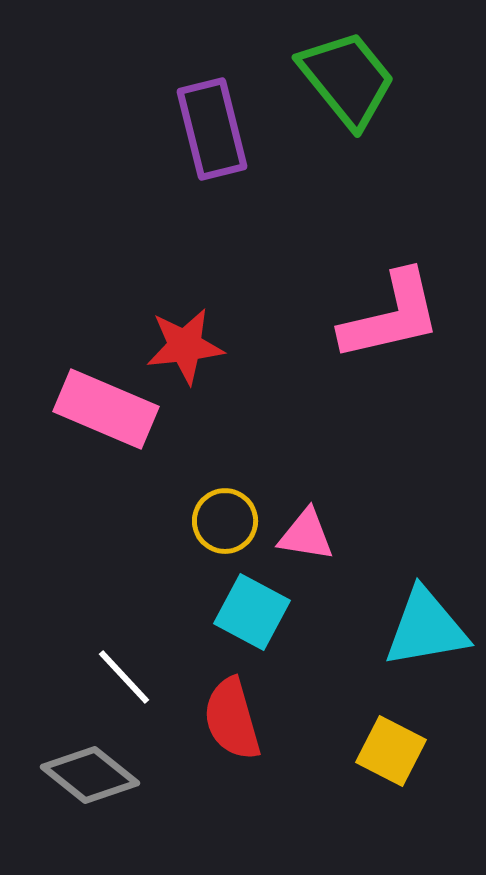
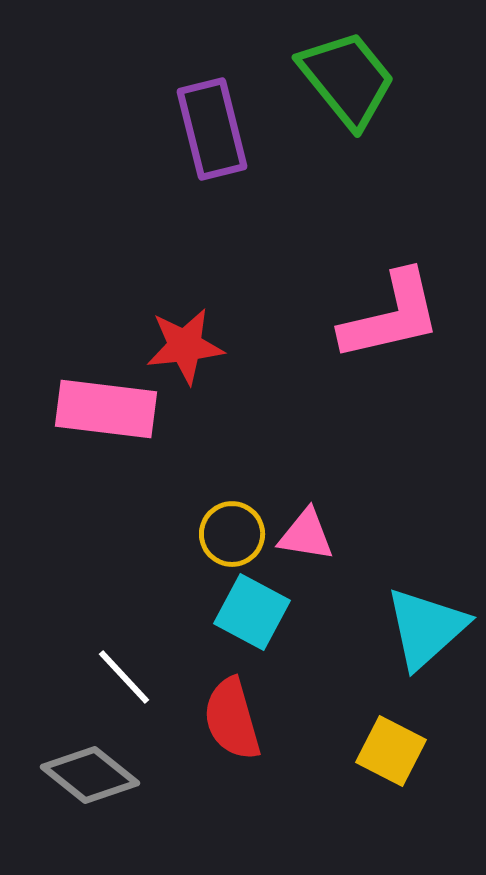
pink rectangle: rotated 16 degrees counterclockwise
yellow circle: moved 7 px right, 13 px down
cyan triangle: rotated 32 degrees counterclockwise
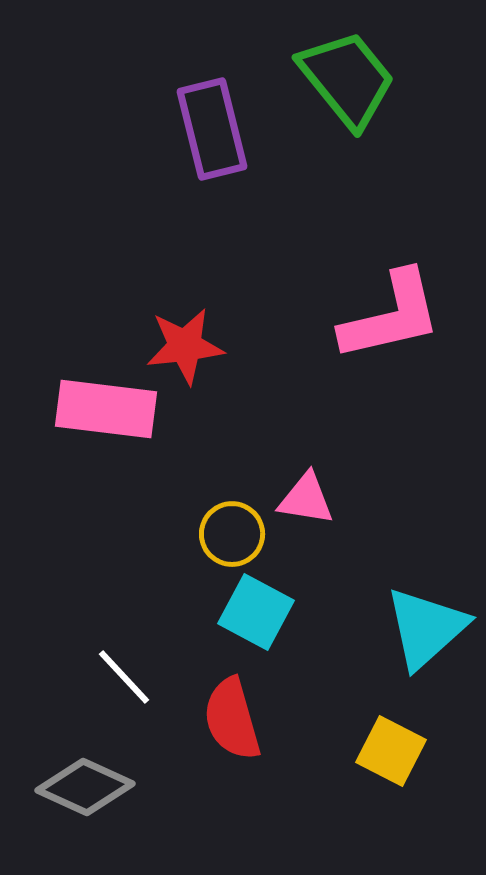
pink triangle: moved 36 px up
cyan square: moved 4 px right
gray diamond: moved 5 px left, 12 px down; rotated 14 degrees counterclockwise
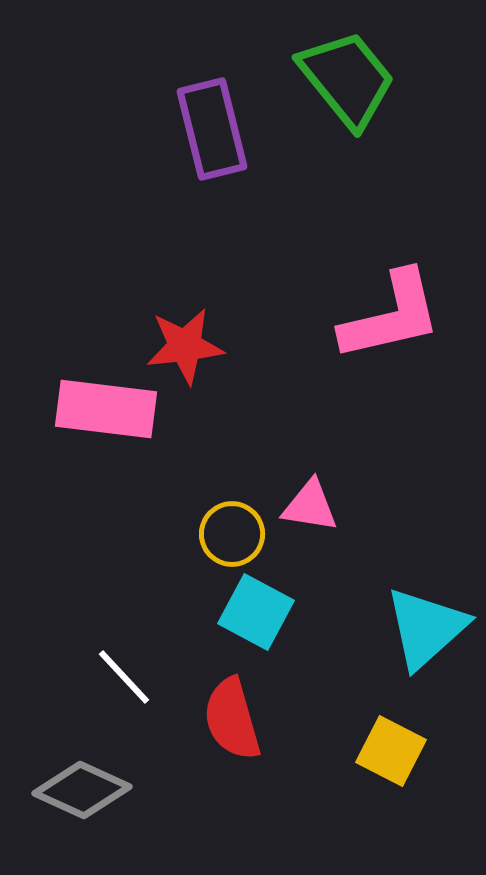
pink triangle: moved 4 px right, 7 px down
gray diamond: moved 3 px left, 3 px down
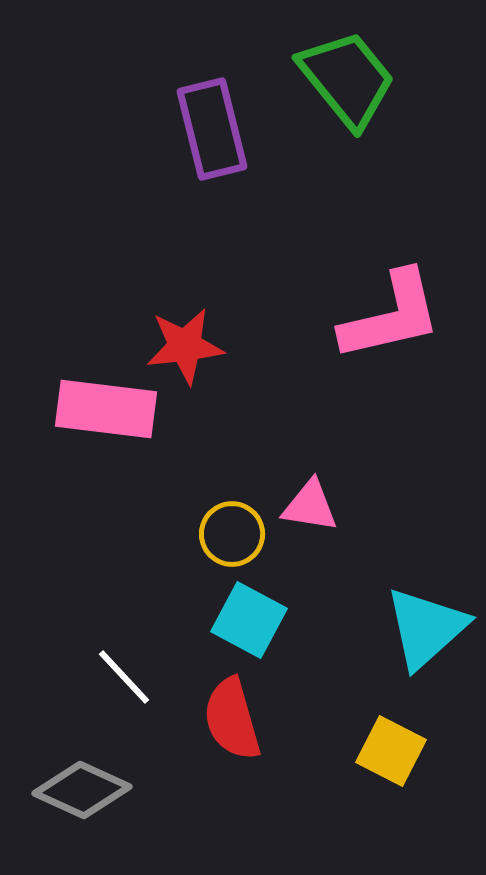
cyan square: moved 7 px left, 8 px down
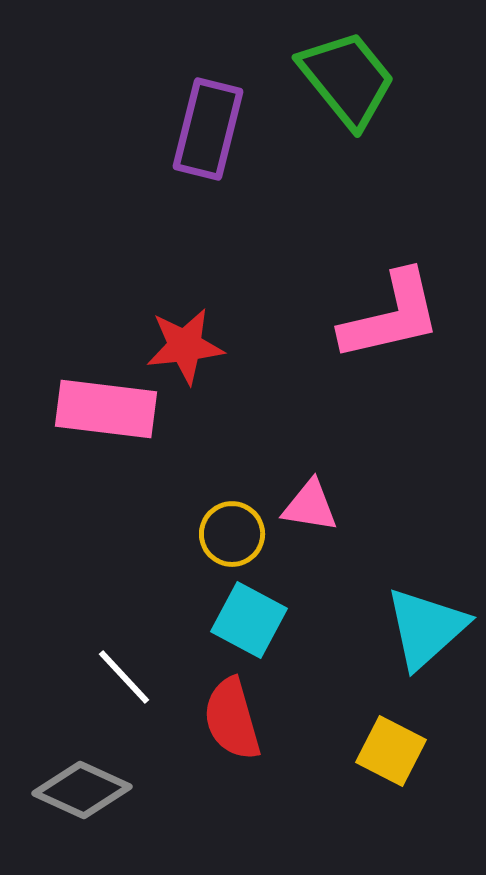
purple rectangle: moved 4 px left; rotated 28 degrees clockwise
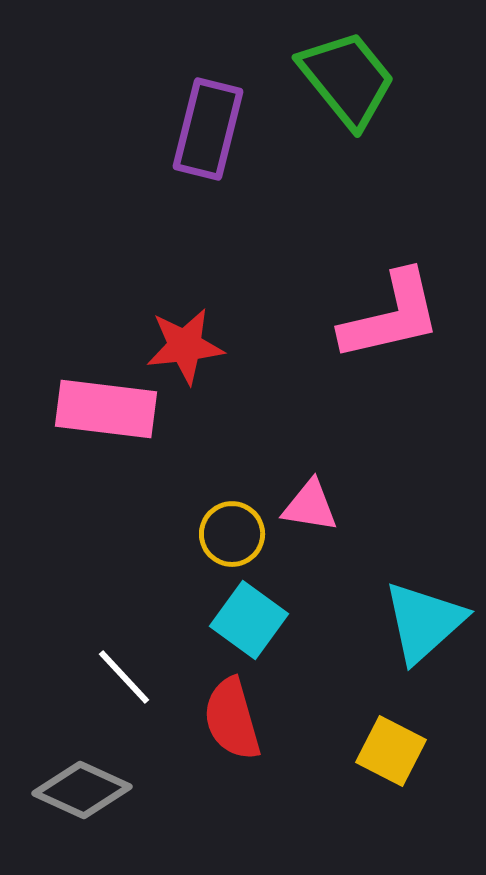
cyan square: rotated 8 degrees clockwise
cyan triangle: moved 2 px left, 6 px up
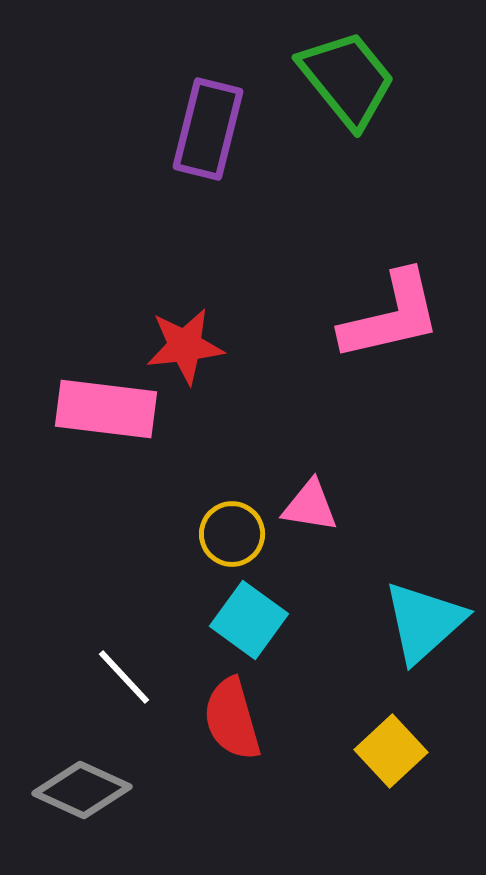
yellow square: rotated 20 degrees clockwise
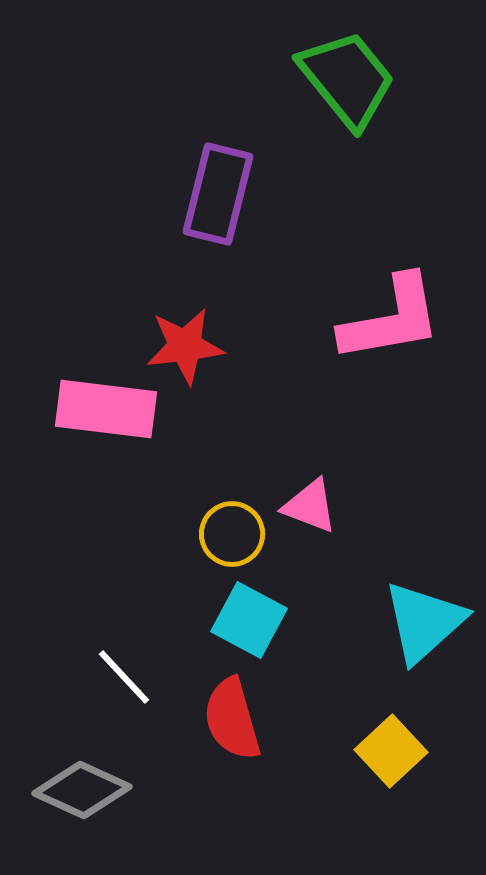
purple rectangle: moved 10 px right, 65 px down
pink L-shape: moved 3 px down; rotated 3 degrees clockwise
pink triangle: rotated 12 degrees clockwise
cyan square: rotated 8 degrees counterclockwise
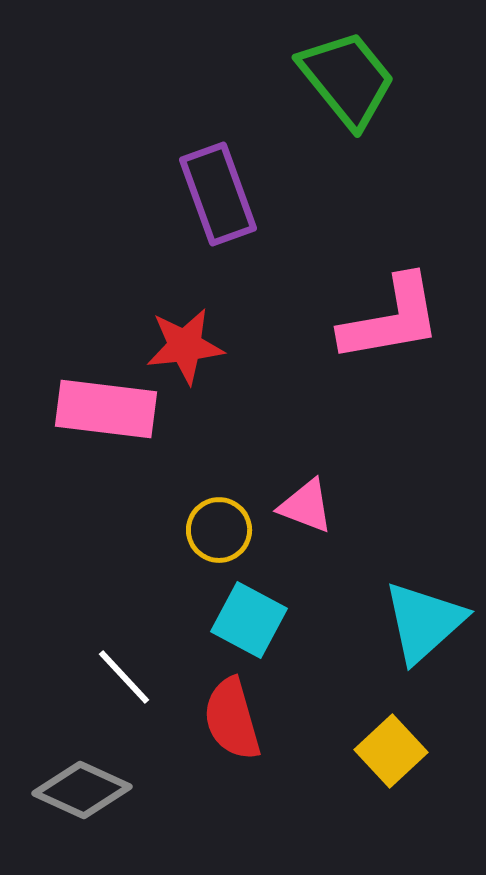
purple rectangle: rotated 34 degrees counterclockwise
pink triangle: moved 4 px left
yellow circle: moved 13 px left, 4 px up
